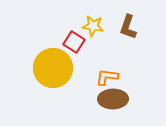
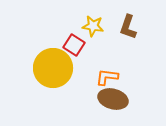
red square: moved 3 px down
brown ellipse: rotated 16 degrees clockwise
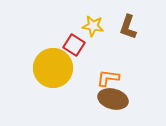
orange L-shape: moved 1 px right, 1 px down
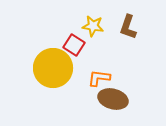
orange L-shape: moved 9 px left
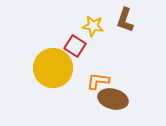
brown L-shape: moved 3 px left, 7 px up
red square: moved 1 px right, 1 px down
orange L-shape: moved 1 px left, 3 px down
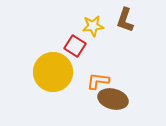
yellow star: rotated 15 degrees counterclockwise
yellow circle: moved 4 px down
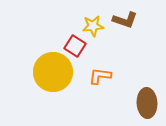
brown L-shape: rotated 90 degrees counterclockwise
orange L-shape: moved 2 px right, 5 px up
brown ellipse: moved 34 px right, 4 px down; rotated 72 degrees clockwise
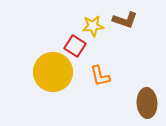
orange L-shape: rotated 110 degrees counterclockwise
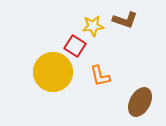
brown ellipse: moved 7 px left, 1 px up; rotated 32 degrees clockwise
